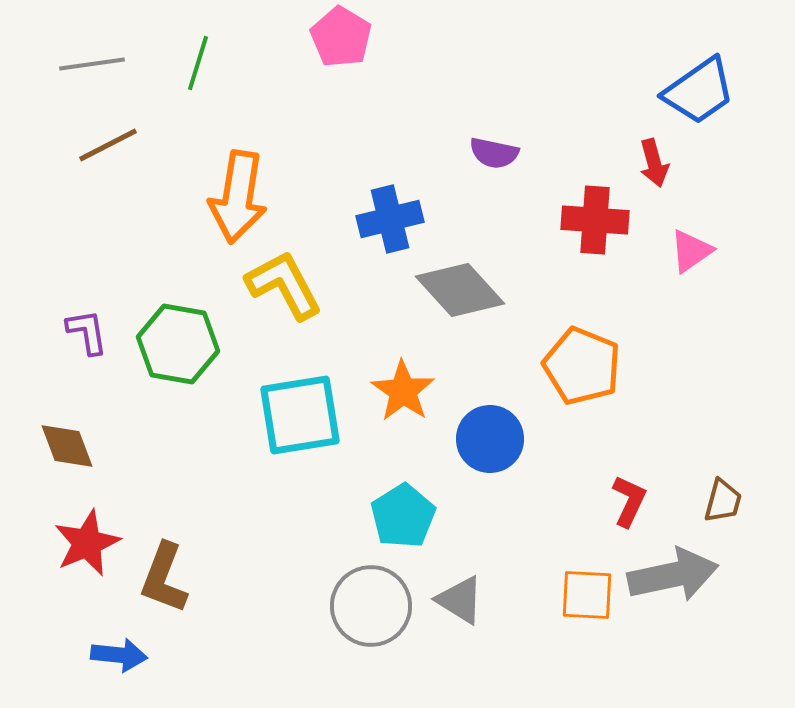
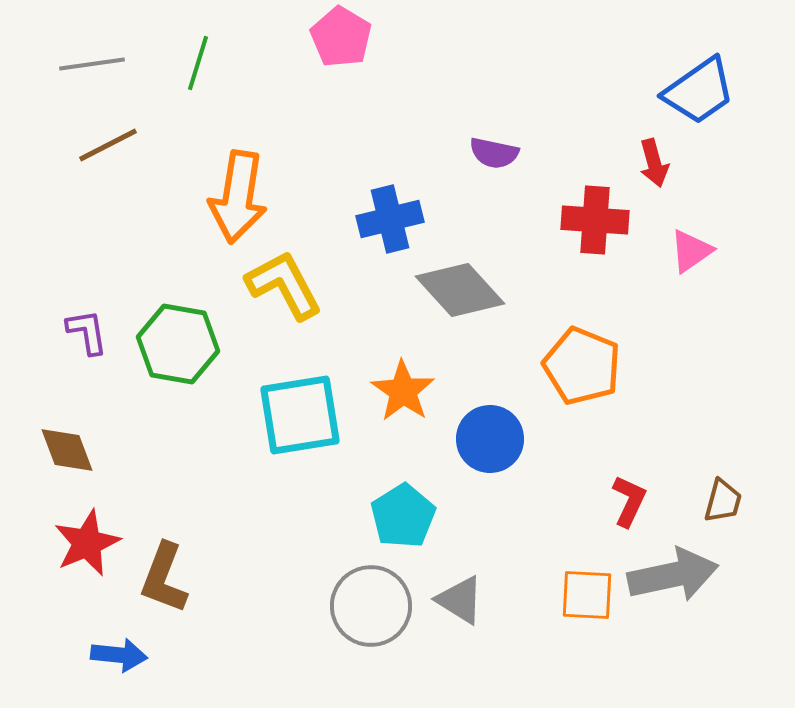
brown diamond: moved 4 px down
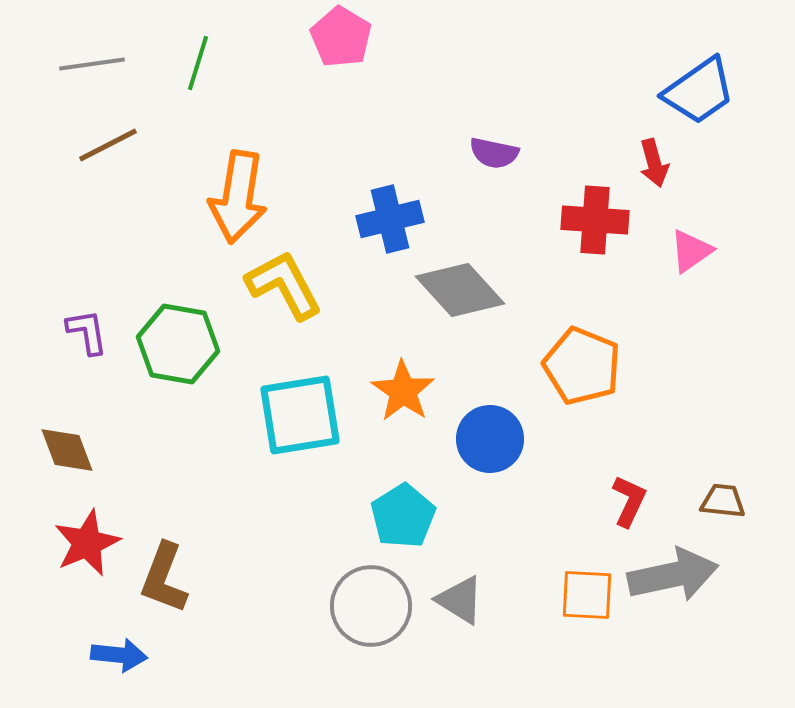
brown trapezoid: rotated 99 degrees counterclockwise
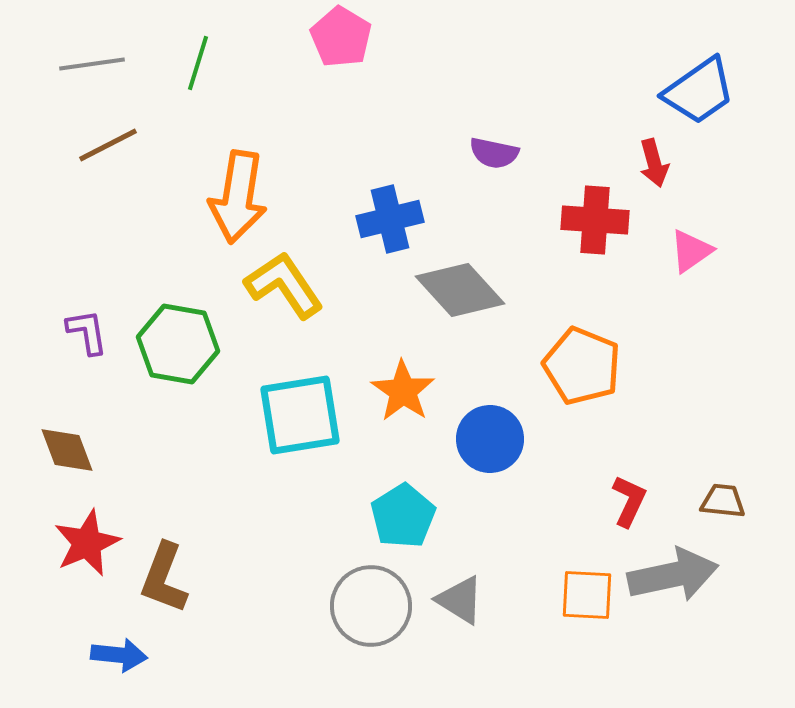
yellow L-shape: rotated 6 degrees counterclockwise
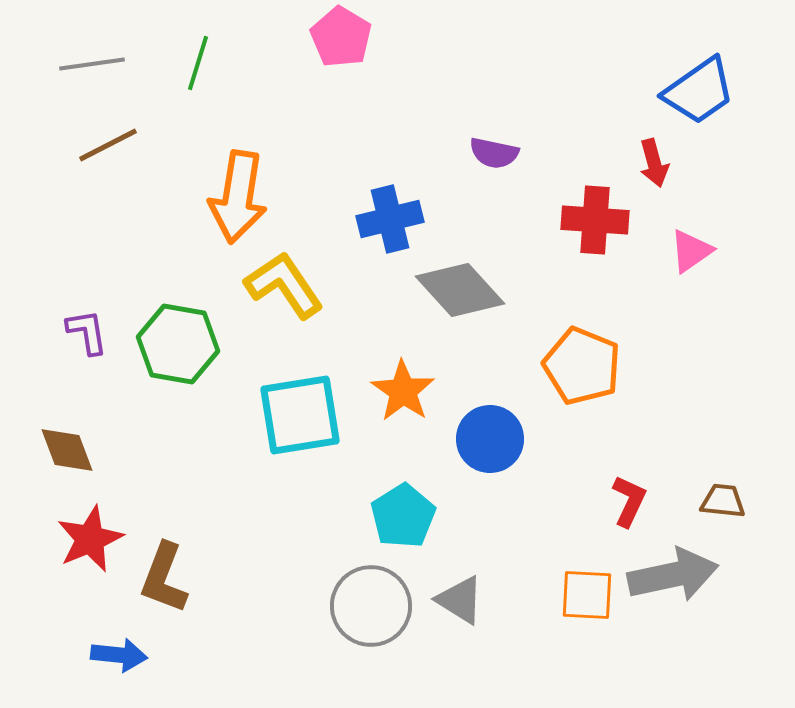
red star: moved 3 px right, 4 px up
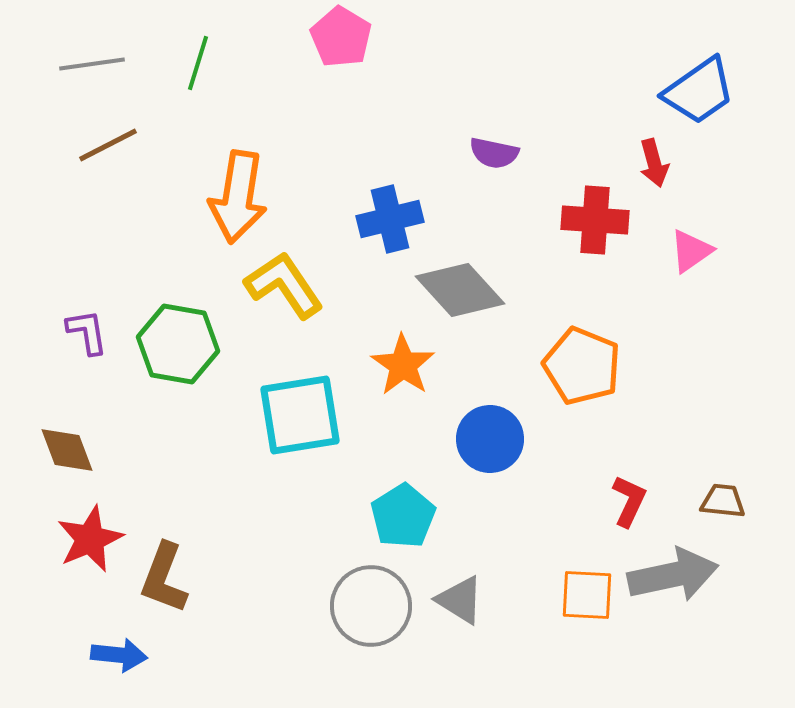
orange star: moved 26 px up
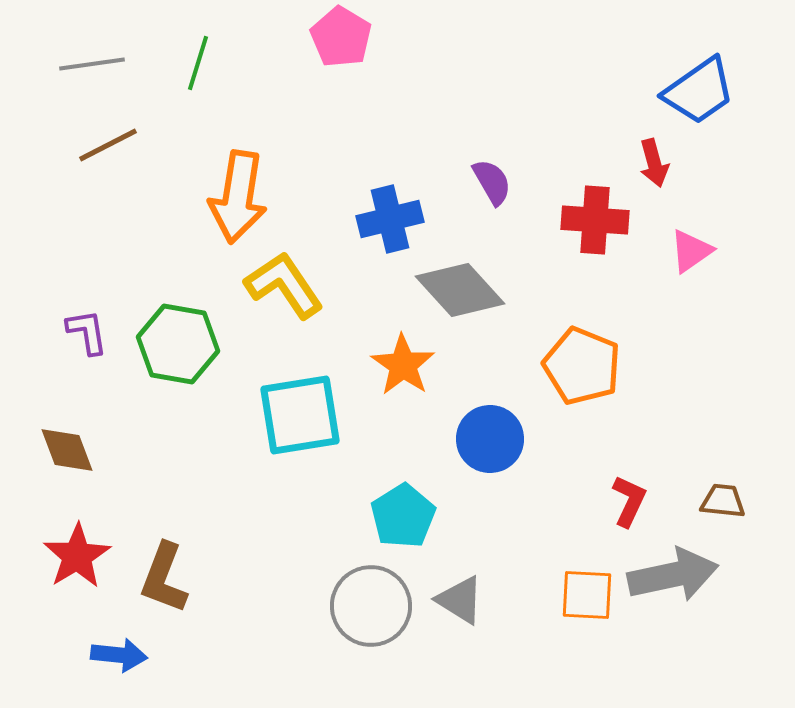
purple semicircle: moved 2 px left, 29 px down; rotated 132 degrees counterclockwise
red star: moved 13 px left, 17 px down; rotated 8 degrees counterclockwise
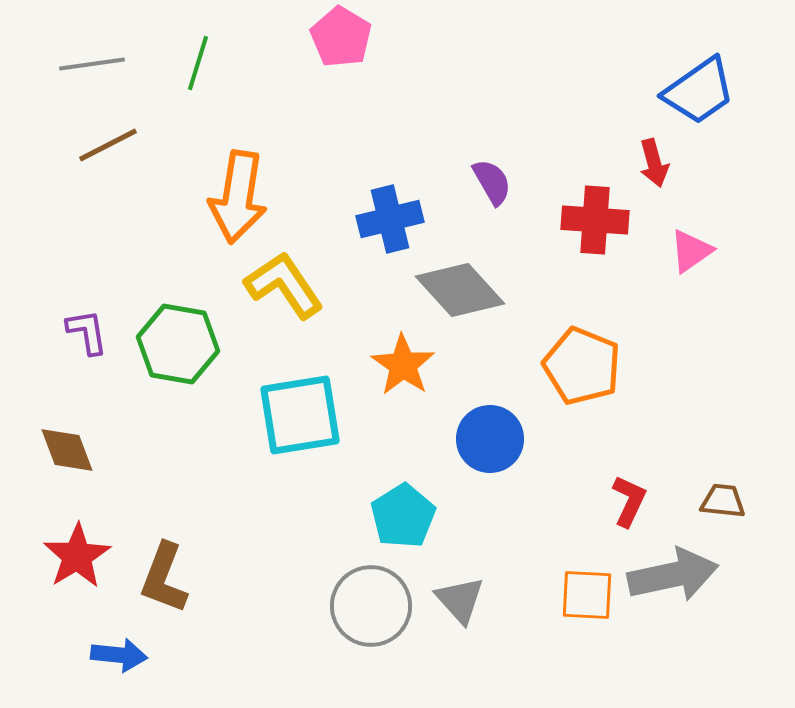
gray triangle: rotated 16 degrees clockwise
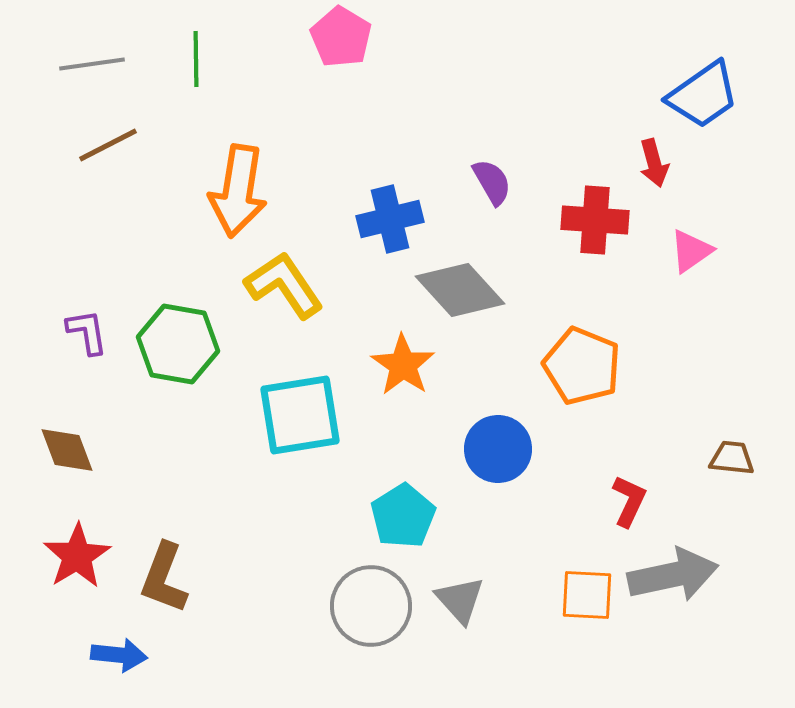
green line: moved 2 px left, 4 px up; rotated 18 degrees counterclockwise
blue trapezoid: moved 4 px right, 4 px down
orange arrow: moved 6 px up
blue circle: moved 8 px right, 10 px down
brown trapezoid: moved 9 px right, 43 px up
